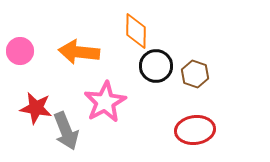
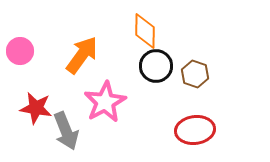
orange diamond: moved 9 px right
orange arrow: moved 3 px right, 3 px down; rotated 120 degrees clockwise
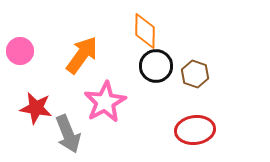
gray arrow: moved 2 px right, 3 px down
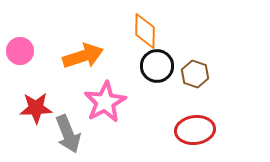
orange arrow: moved 1 px right, 1 px down; rotated 36 degrees clockwise
black circle: moved 1 px right
red star: rotated 12 degrees counterclockwise
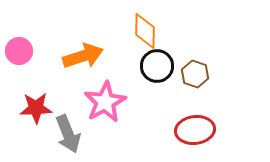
pink circle: moved 1 px left
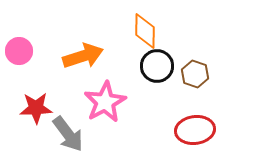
gray arrow: rotated 15 degrees counterclockwise
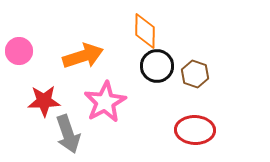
red star: moved 8 px right, 7 px up
red ellipse: rotated 9 degrees clockwise
gray arrow: rotated 18 degrees clockwise
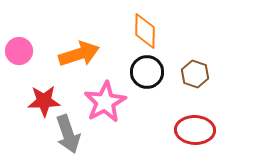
orange arrow: moved 4 px left, 2 px up
black circle: moved 10 px left, 6 px down
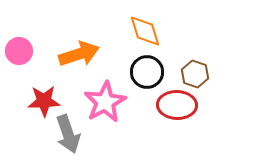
orange diamond: rotated 18 degrees counterclockwise
red ellipse: moved 18 px left, 25 px up
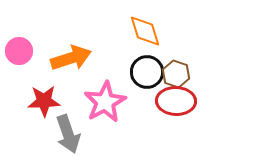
orange arrow: moved 8 px left, 4 px down
brown hexagon: moved 19 px left
red ellipse: moved 1 px left, 4 px up
